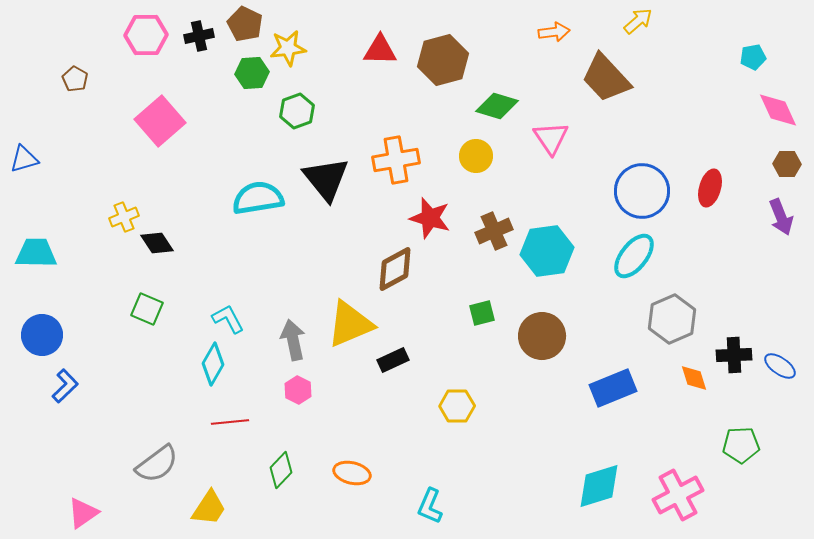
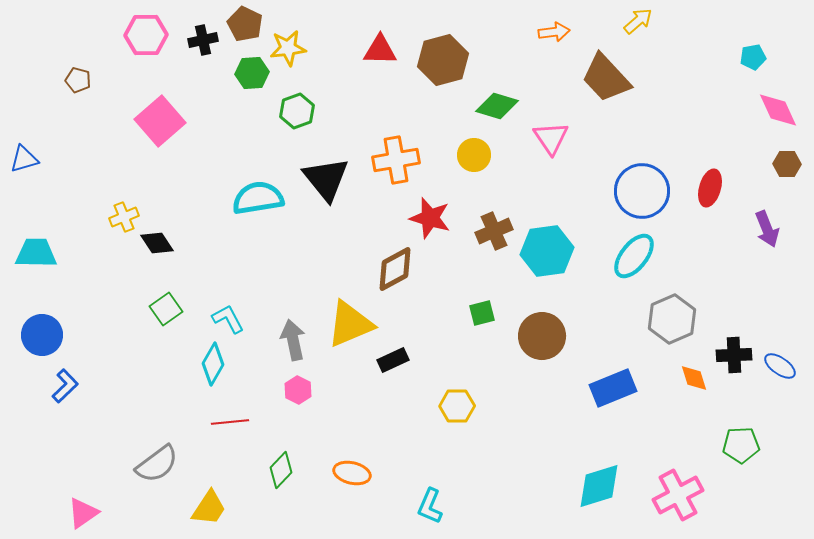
black cross at (199, 36): moved 4 px right, 4 px down
brown pentagon at (75, 79): moved 3 px right, 1 px down; rotated 15 degrees counterclockwise
yellow circle at (476, 156): moved 2 px left, 1 px up
purple arrow at (781, 217): moved 14 px left, 12 px down
green square at (147, 309): moved 19 px right; rotated 32 degrees clockwise
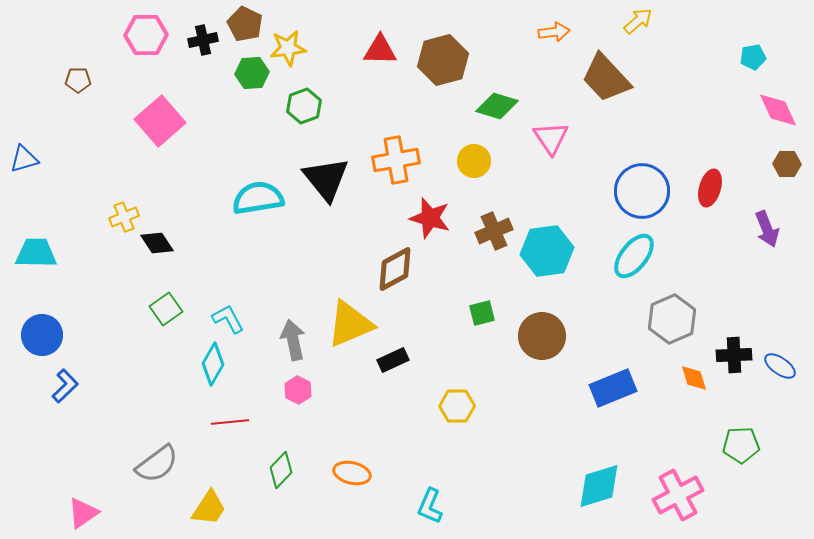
brown pentagon at (78, 80): rotated 15 degrees counterclockwise
green hexagon at (297, 111): moved 7 px right, 5 px up
yellow circle at (474, 155): moved 6 px down
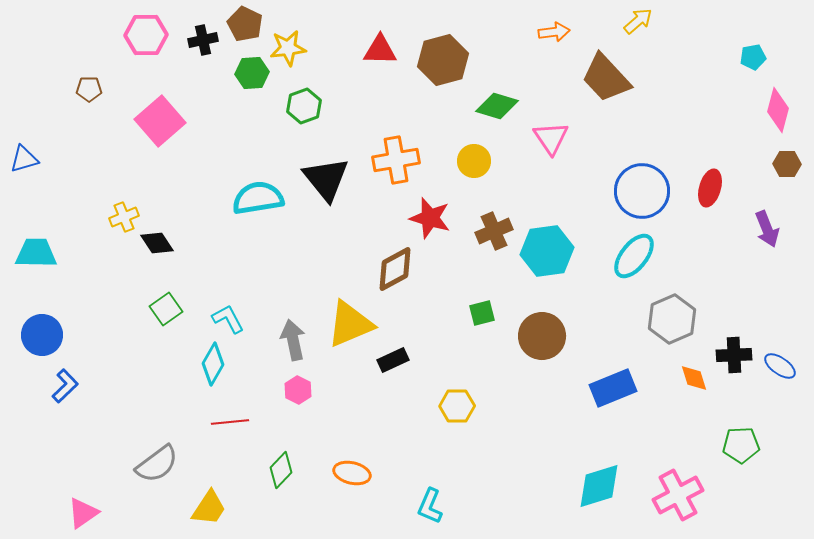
brown pentagon at (78, 80): moved 11 px right, 9 px down
pink diamond at (778, 110): rotated 39 degrees clockwise
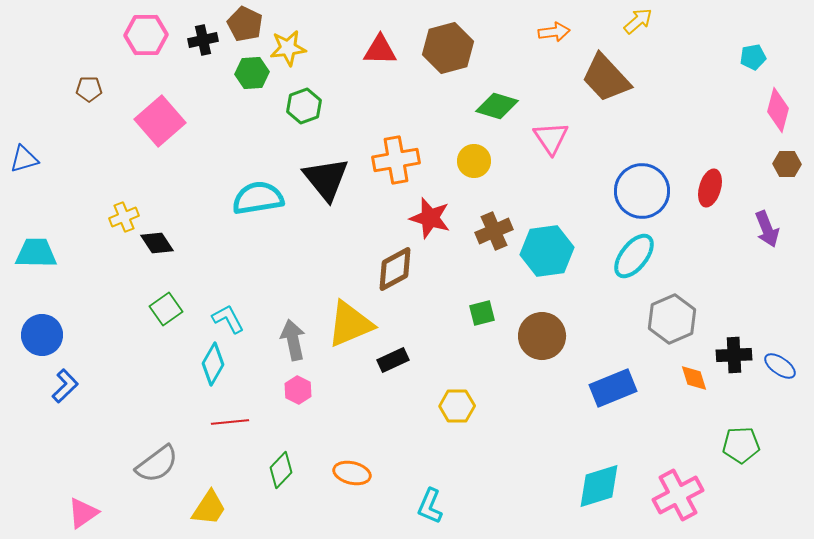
brown hexagon at (443, 60): moved 5 px right, 12 px up
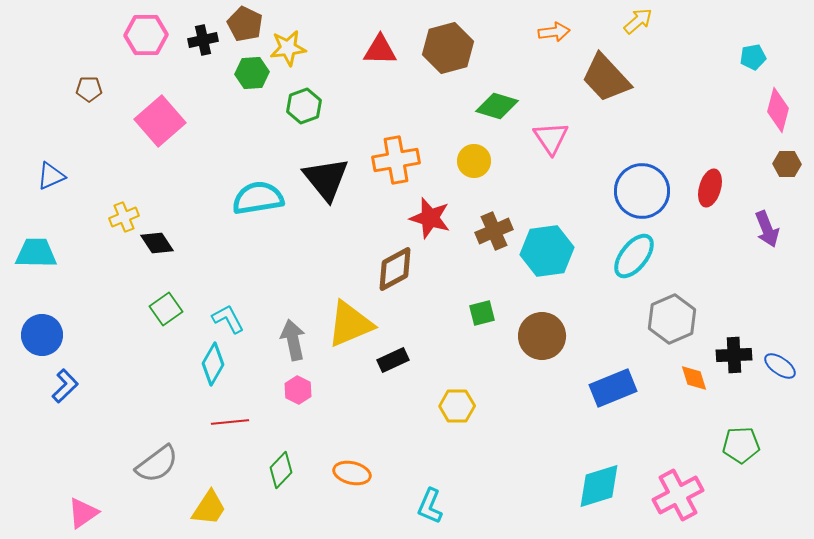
blue triangle at (24, 159): moved 27 px right, 17 px down; rotated 8 degrees counterclockwise
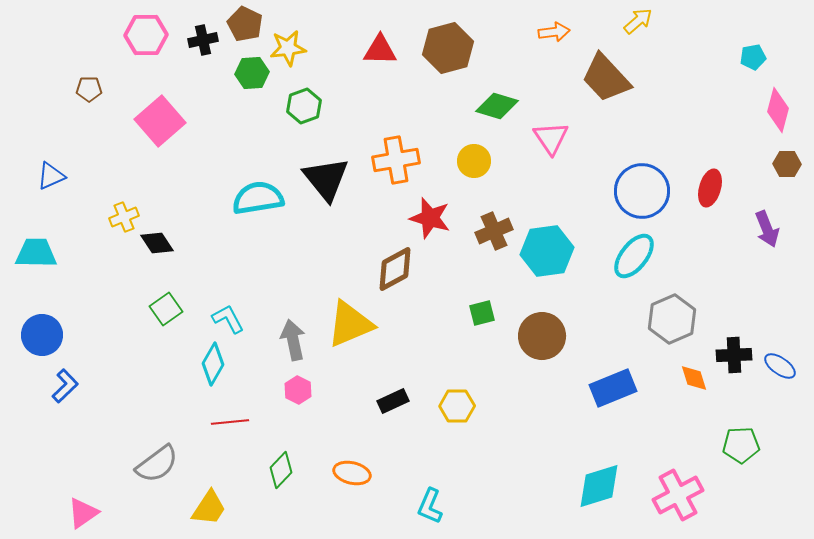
black rectangle at (393, 360): moved 41 px down
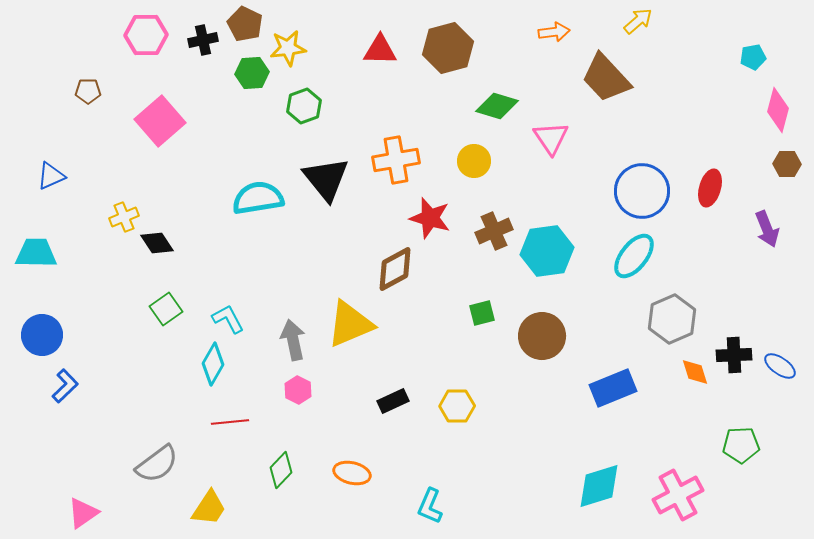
brown pentagon at (89, 89): moved 1 px left, 2 px down
orange diamond at (694, 378): moved 1 px right, 6 px up
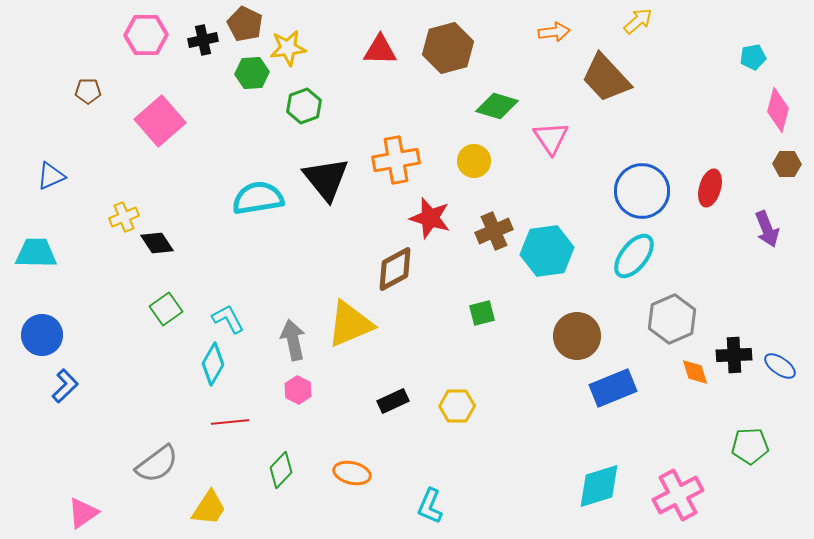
brown circle at (542, 336): moved 35 px right
green pentagon at (741, 445): moved 9 px right, 1 px down
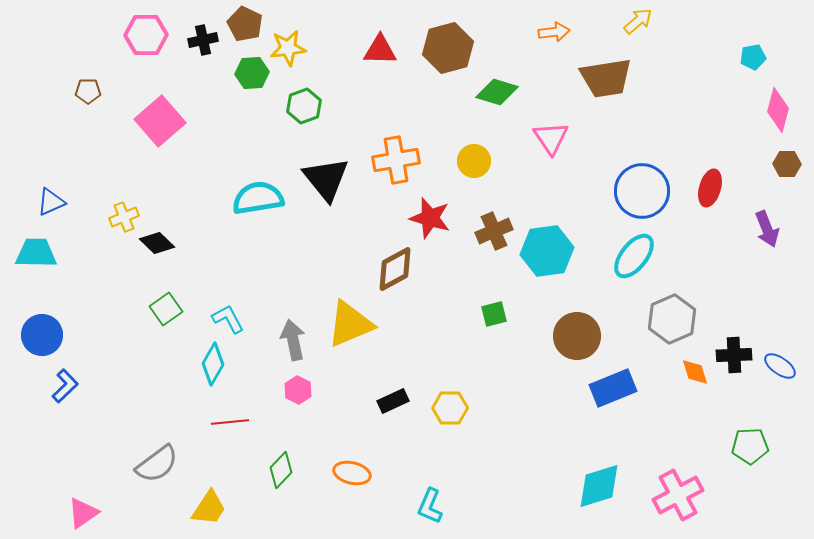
brown trapezoid at (606, 78): rotated 56 degrees counterclockwise
green diamond at (497, 106): moved 14 px up
blue triangle at (51, 176): moved 26 px down
black diamond at (157, 243): rotated 12 degrees counterclockwise
green square at (482, 313): moved 12 px right, 1 px down
yellow hexagon at (457, 406): moved 7 px left, 2 px down
